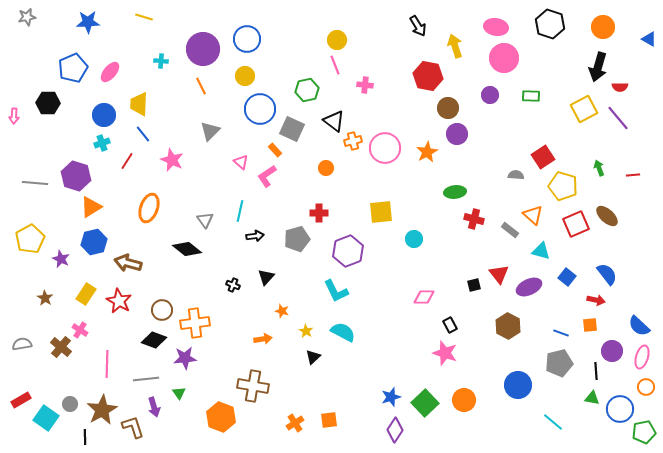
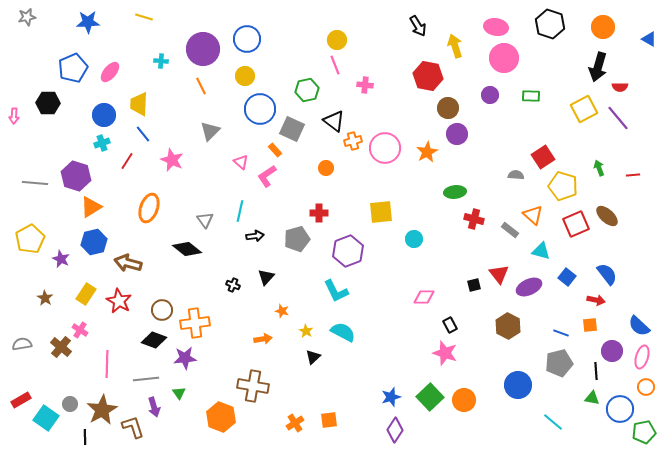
green square at (425, 403): moved 5 px right, 6 px up
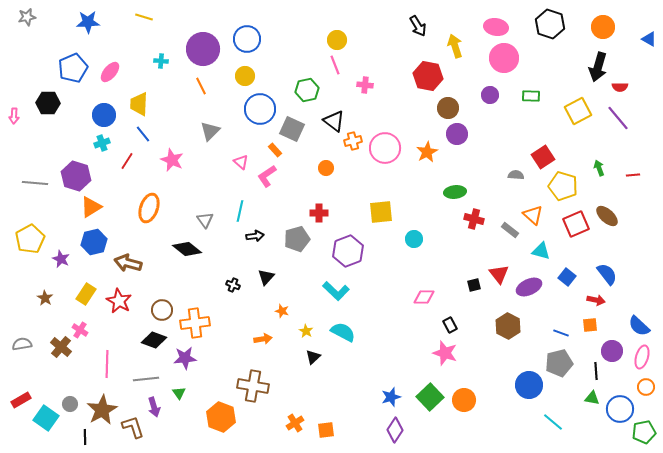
yellow square at (584, 109): moved 6 px left, 2 px down
cyan L-shape at (336, 291): rotated 20 degrees counterclockwise
blue circle at (518, 385): moved 11 px right
orange square at (329, 420): moved 3 px left, 10 px down
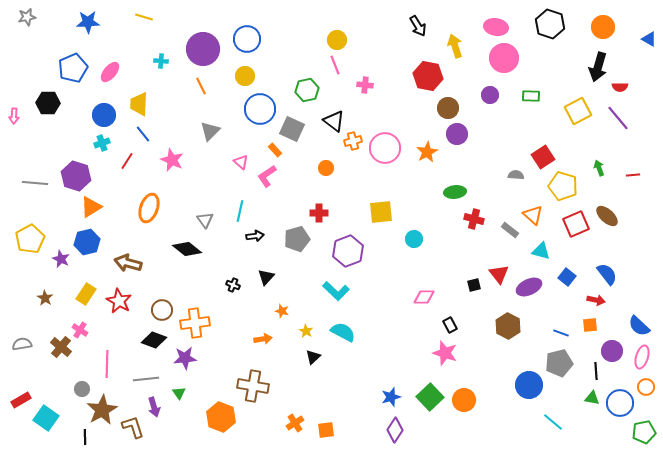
blue hexagon at (94, 242): moved 7 px left
gray circle at (70, 404): moved 12 px right, 15 px up
blue circle at (620, 409): moved 6 px up
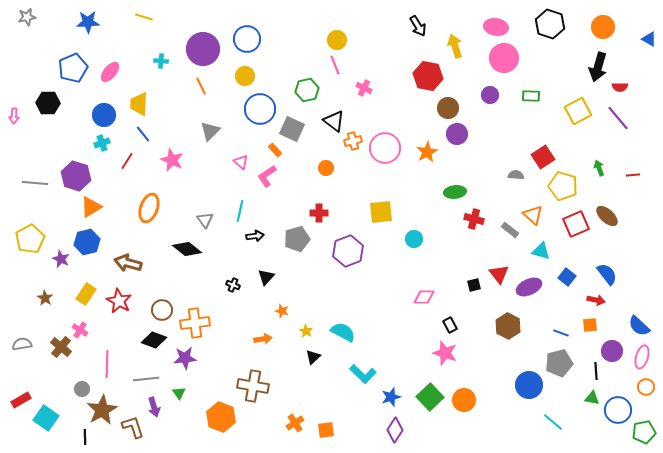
pink cross at (365, 85): moved 1 px left, 3 px down; rotated 21 degrees clockwise
cyan L-shape at (336, 291): moved 27 px right, 83 px down
blue circle at (620, 403): moved 2 px left, 7 px down
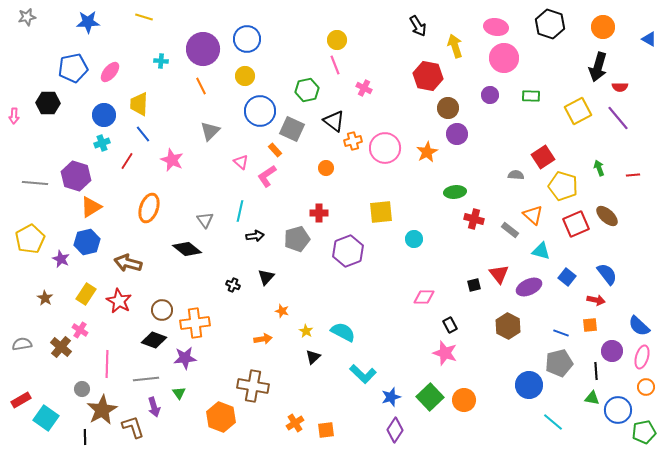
blue pentagon at (73, 68): rotated 12 degrees clockwise
blue circle at (260, 109): moved 2 px down
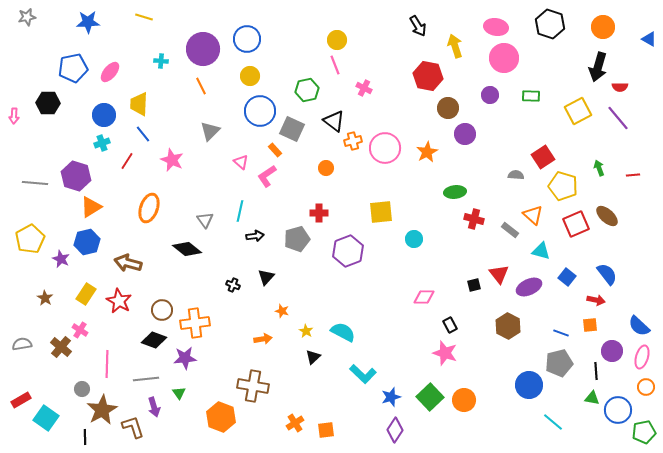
yellow circle at (245, 76): moved 5 px right
purple circle at (457, 134): moved 8 px right
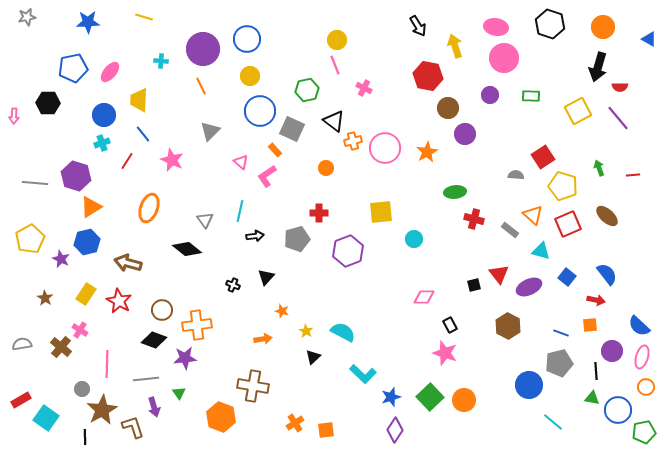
yellow trapezoid at (139, 104): moved 4 px up
red square at (576, 224): moved 8 px left
orange cross at (195, 323): moved 2 px right, 2 px down
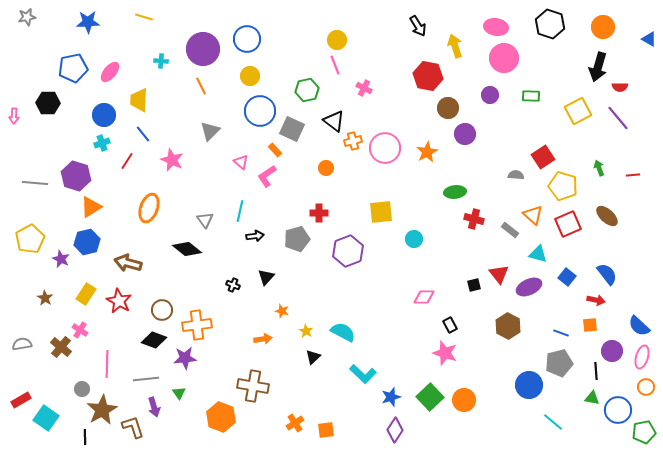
cyan triangle at (541, 251): moved 3 px left, 3 px down
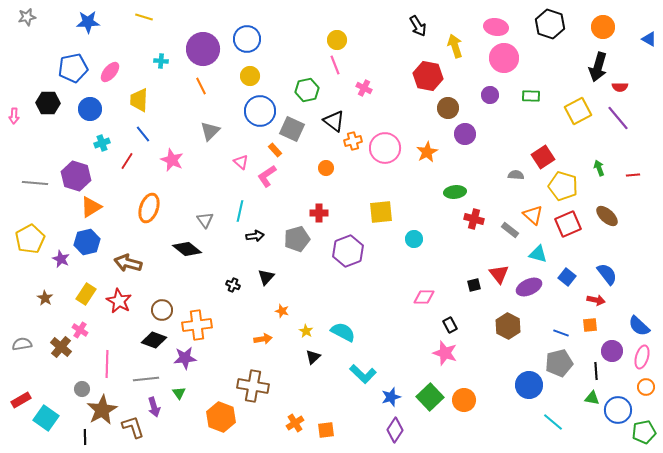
blue circle at (104, 115): moved 14 px left, 6 px up
